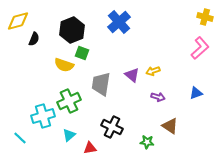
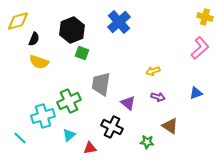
yellow semicircle: moved 25 px left, 3 px up
purple triangle: moved 4 px left, 28 px down
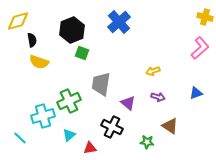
black semicircle: moved 2 px left, 1 px down; rotated 32 degrees counterclockwise
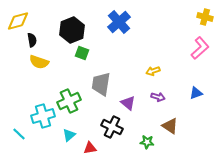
cyan line: moved 1 px left, 4 px up
